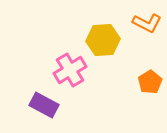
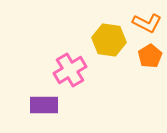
yellow hexagon: moved 6 px right; rotated 12 degrees clockwise
orange pentagon: moved 26 px up
purple rectangle: rotated 28 degrees counterclockwise
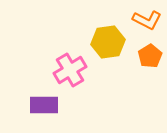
orange L-shape: moved 3 px up
yellow hexagon: moved 1 px left, 2 px down; rotated 16 degrees counterclockwise
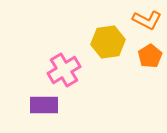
pink cross: moved 6 px left
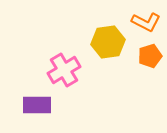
orange L-shape: moved 1 px left, 2 px down
orange pentagon: rotated 15 degrees clockwise
purple rectangle: moved 7 px left
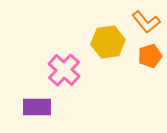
orange L-shape: rotated 24 degrees clockwise
pink cross: rotated 16 degrees counterclockwise
purple rectangle: moved 2 px down
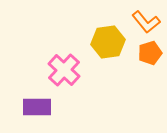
orange pentagon: moved 3 px up
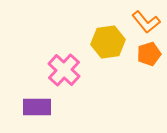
orange pentagon: moved 1 px left, 1 px down
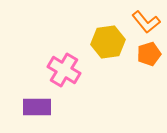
pink cross: rotated 12 degrees counterclockwise
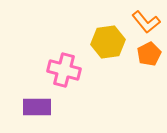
orange pentagon: rotated 10 degrees counterclockwise
pink cross: rotated 16 degrees counterclockwise
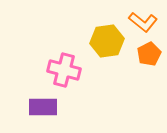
orange L-shape: moved 3 px left; rotated 12 degrees counterclockwise
yellow hexagon: moved 1 px left, 1 px up
purple rectangle: moved 6 px right
